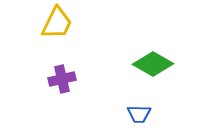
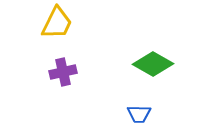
purple cross: moved 1 px right, 7 px up
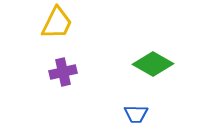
blue trapezoid: moved 3 px left
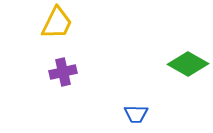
green diamond: moved 35 px right
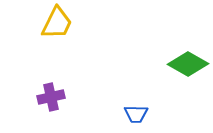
purple cross: moved 12 px left, 25 px down
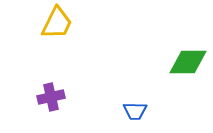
green diamond: moved 2 px up; rotated 30 degrees counterclockwise
blue trapezoid: moved 1 px left, 3 px up
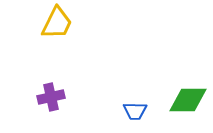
green diamond: moved 38 px down
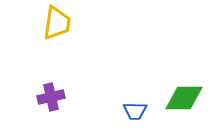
yellow trapezoid: rotated 18 degrees counterclockwise
green diamond: moved 4 px left, 2 px up
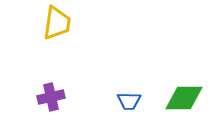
blue trapezoid: moved 6 px left, 10 px up
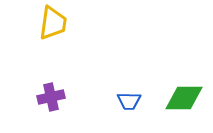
yellow trapezoid: moved 4 px left
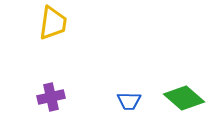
green diamond: rotated 42 degrees clockwise
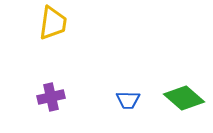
blue trapezoid: moved 1 px left, 1 px up
